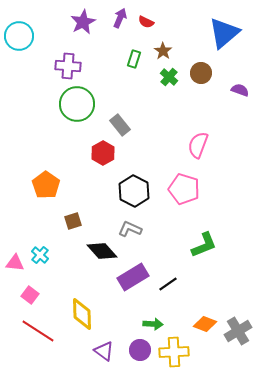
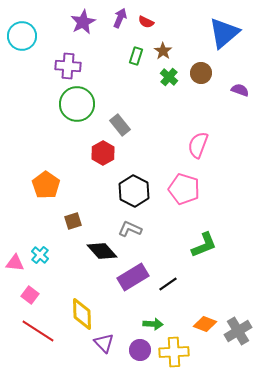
cyan circle: moved 3 px right
green rectangle: moved 2 px right, 3 px up
purple triangle: moved 8 px up; rotated 10 degrees clockwise
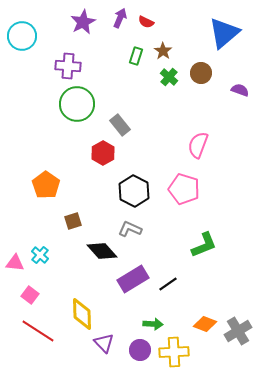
purple rectangle: moved 2 px down
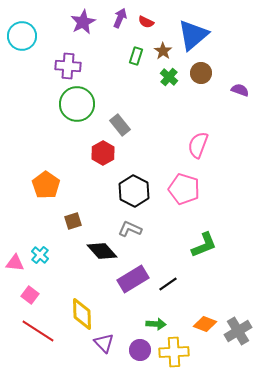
blue triangle: moved 31 px left, 2 px down
green arrow: moved 3 px right
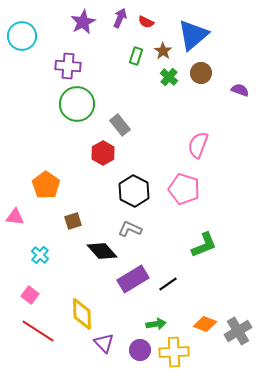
pink triangle: moved 46 px up
green arrow: rotated 12 degrees counterclockwise
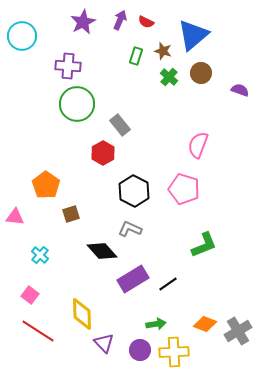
purple arrow: moved 2 px down
brown star: rotated 18 degrees counterclockwise
brown square: moved 2 px left, 7 px up
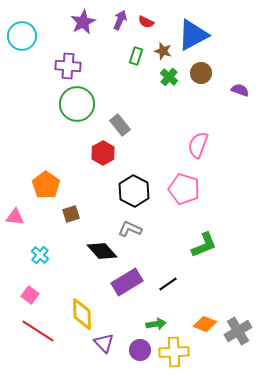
blue triangle: rotated 12 degrees clockwise
purple rectangle: moved 6 px left, 3 px down
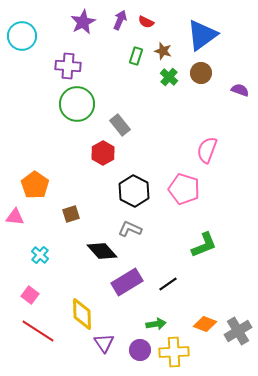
blue triangle: moved 9 px right; rotated 8 degrees counterclockwise
pink semicircle: moved 9 px right, 5 px down
orange pentagon: moved 11 px left
purple triangle: rotated 10 degrees clockwise
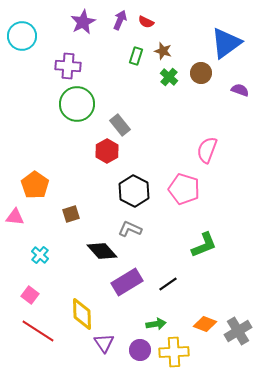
blue triangle: moved 24 px right, 8 px down
red hexagon: moved 4 px right, 2 px up
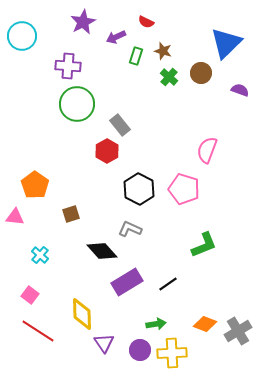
purple arrow: moved 4 px left, 17 px down; rotated 138 degrees counterclockwise
blue triangle: rotated 8 degrees counterclockwise
black hexagon: moved 5 px right, 2 px up
yellow cross: moved 2 px left, 1 px down
